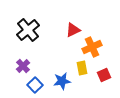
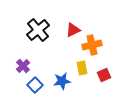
black cross: moved 10 px right
orange cross: moved 2 px up; rotated 12 degrees clockwise
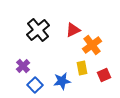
orange cross: rotated 24 degrees counterclockwise
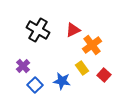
black cross: rotated 20 degrees counterclockwise
yellow rectangle: rotated 24 degrees counterclockwise
red square: rotated 24 degrees counterclockwise
blue star: rotated 18 degrees clockwise
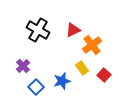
blue star: rotated 24 degrees counterclockwise
blue square: moved 1 px right, 2 px down
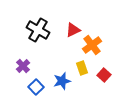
yellow rectangle: rotated 16 degrees clockwise
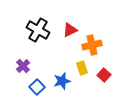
red triangle: moved 3 px left
orange cross: rotated 24 degrees clockwise
blue square: moved 1 px right
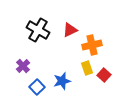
yellow rectangle: moved 5 px right
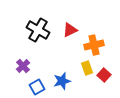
orange cross: moved 2 px right
blue square: rotated 14 degrees clockwise
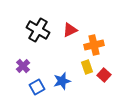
yellow rectangle: moved 1 px up
